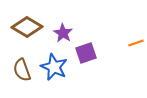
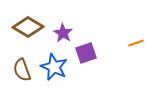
brown diamond: moved 1 px right
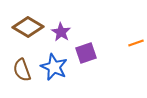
purple star: moved 2 px left, 1 px up
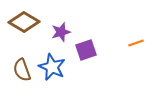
brown diamond: moved 4 px left, 5 px up
purple star: rotated 24 degrees clockwise
purple square: moved 3 px up
blue star: moved 2 px left
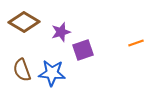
purple square: moved 3 px left
blue star: moved 6 px down; rotated 20 degrees counterclockwise
